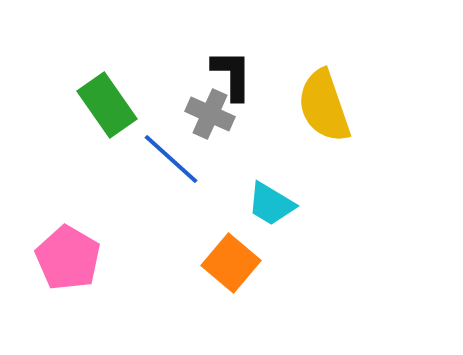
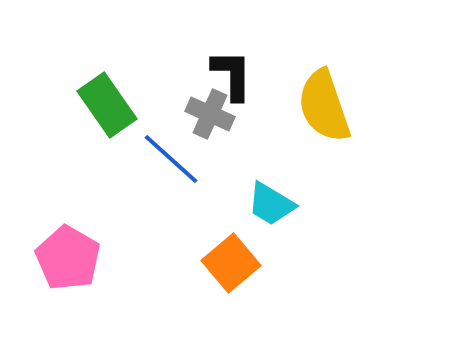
orange square: rotated 10 degrees clockwise
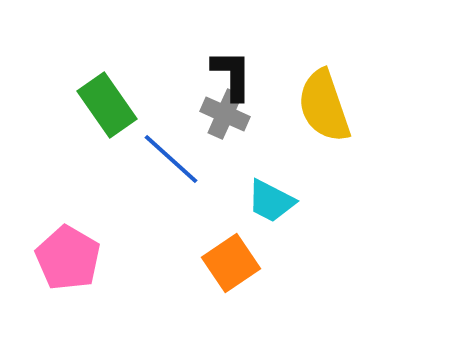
gray cross: moved 15 px right
cyan trapezoid: moved 3 px up; rotated 4 degrees counterclockwise
orange square: rotated 6 degrees clockwise
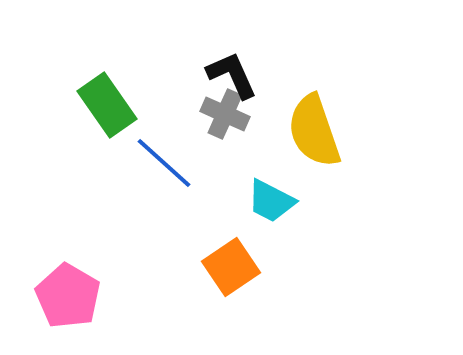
black L-shape: rotated 24 degrees counterclockwise
yellow semicircle: moved 10 px left, 25 px down
blue line: moved 7 px left, 4 px down
pink pentagon: moved 38 px down
orange square: moved 4 px down
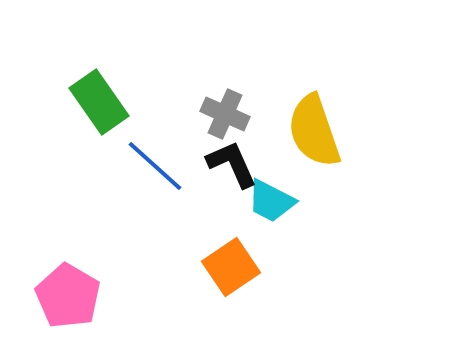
black L-shape: moved 89 px down
green rectangle: moved 8 px left, 3 px up
blue line: moved 9 px left, 3 px down
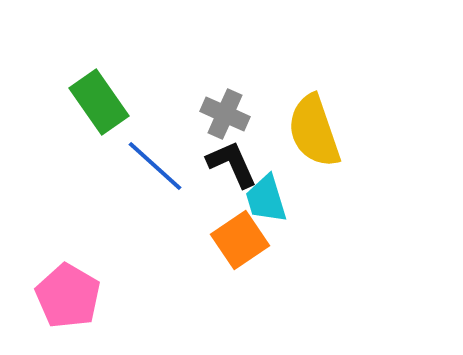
cyan trapezoid: moved 5 px left, 2 px up; rotated 46 degrees clockwise
orange square: moved 9 px right, 27 px up
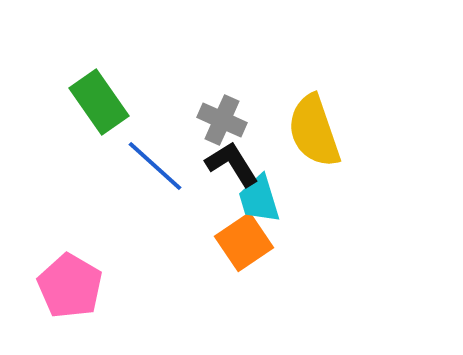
gray cross: moved 3 px left, 6 px down
black L-shape: rotated 8 degrees counterclockwise
cyan trapezoid: moved 7 px left
orange square: moved 4 px right, 2 px down
pink pentagon: moved 2 px right, 10 px up
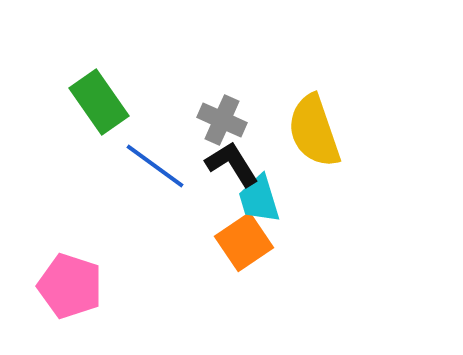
blue line: rotated 6 degrees counterclockwise
pink pentagon: rotated 12 degrees counterclockwise
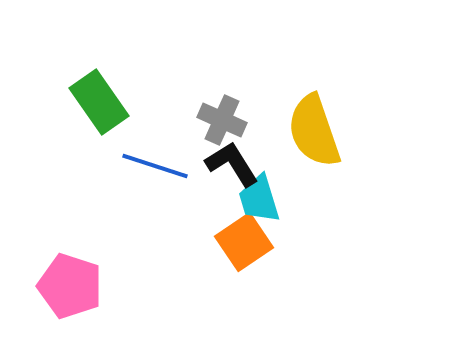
blue line: rotated 18 degrees counterclockwise
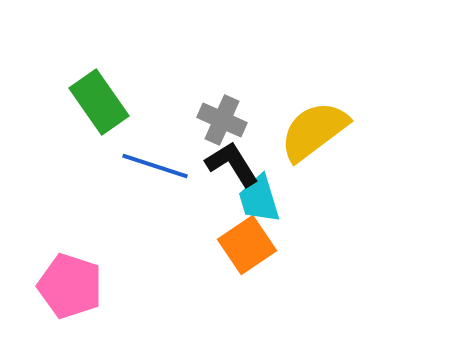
yellow semicircle: rotated 72 degrees clockwise
orange square: moved 3 px right, 3 px down
